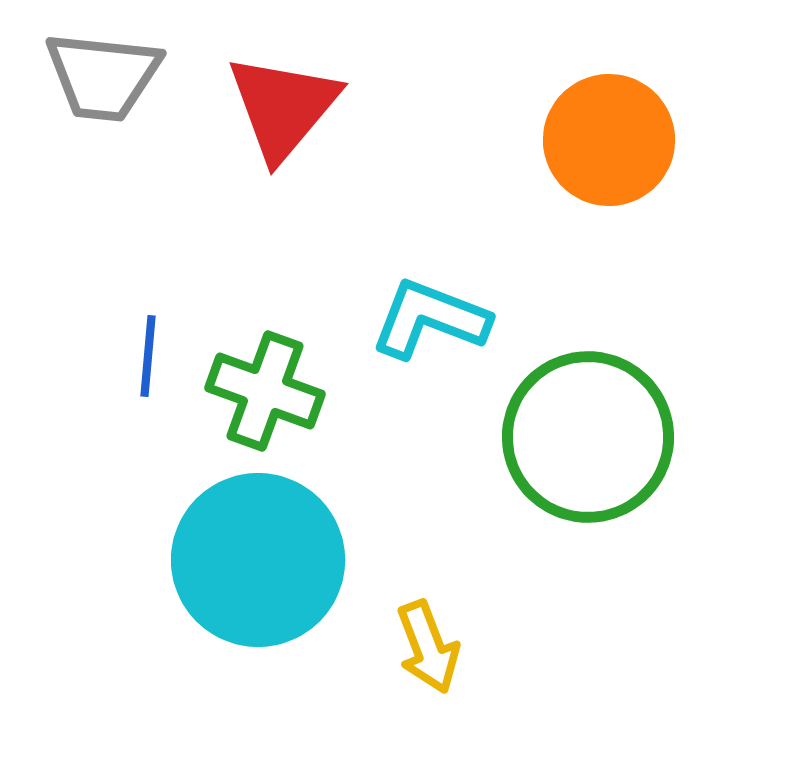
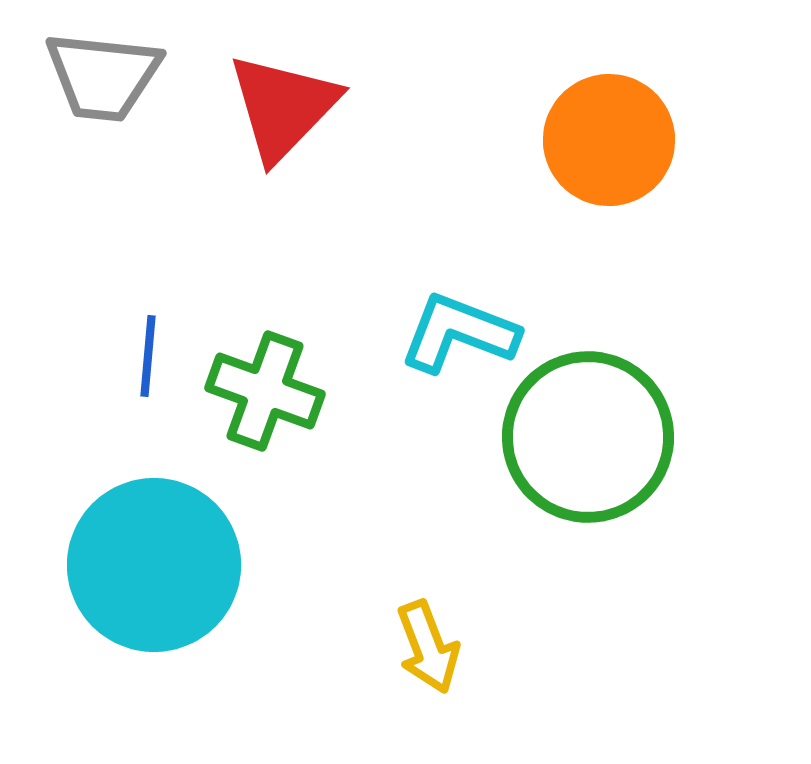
red triangle: rotated 4 degrees clockwise
cyan L-shape: moved 29 px right, 14 px down
cyan circle: moved 104 px left, 5 px down
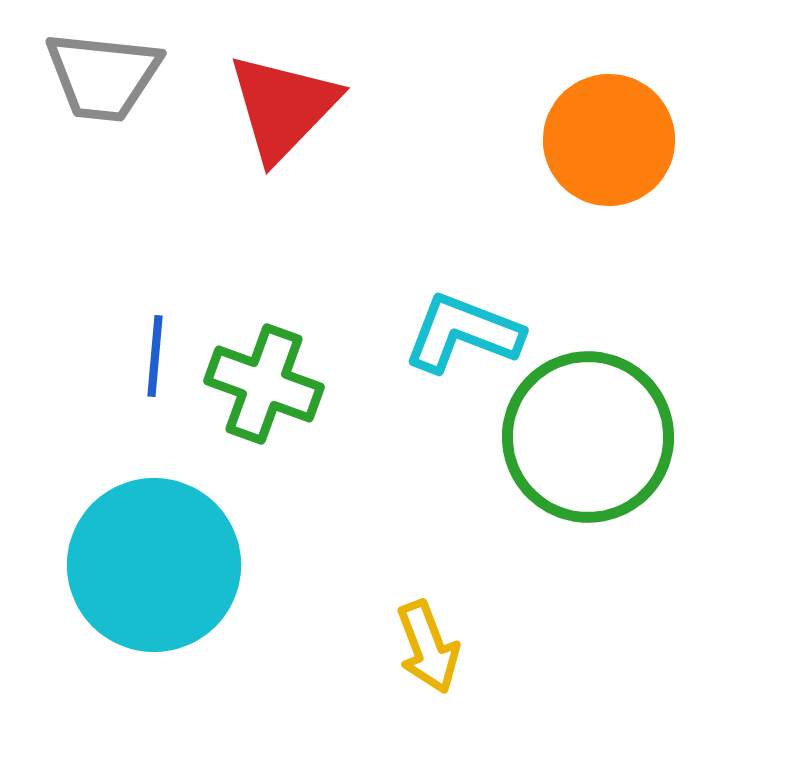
cyan L-shape: moved 4 px right
blue line: moved 7 px right
green cross: moved 1 px left, 7 px up
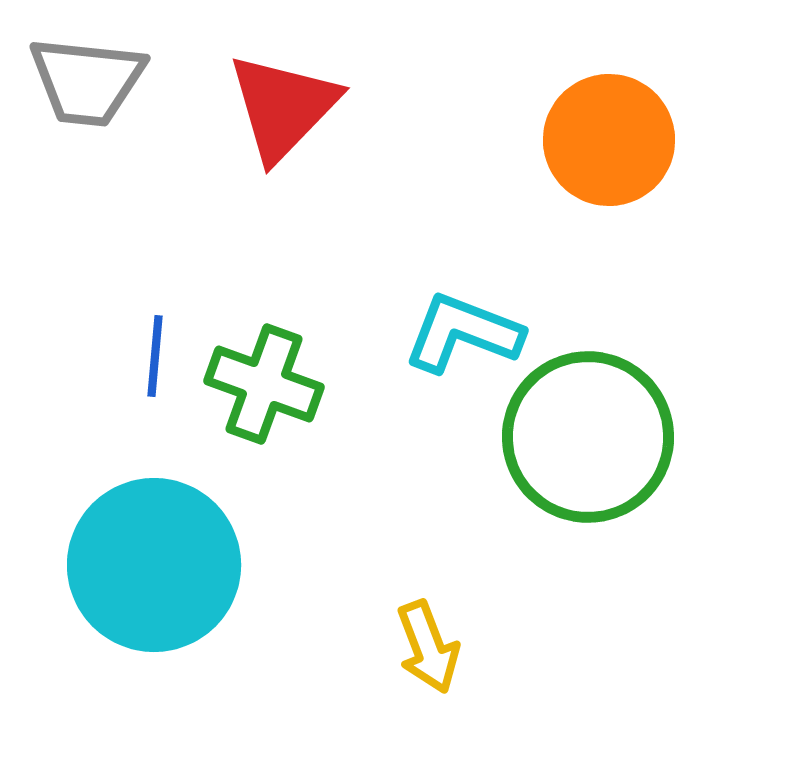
gray trapezoid: moved 16 px left, 5 px down
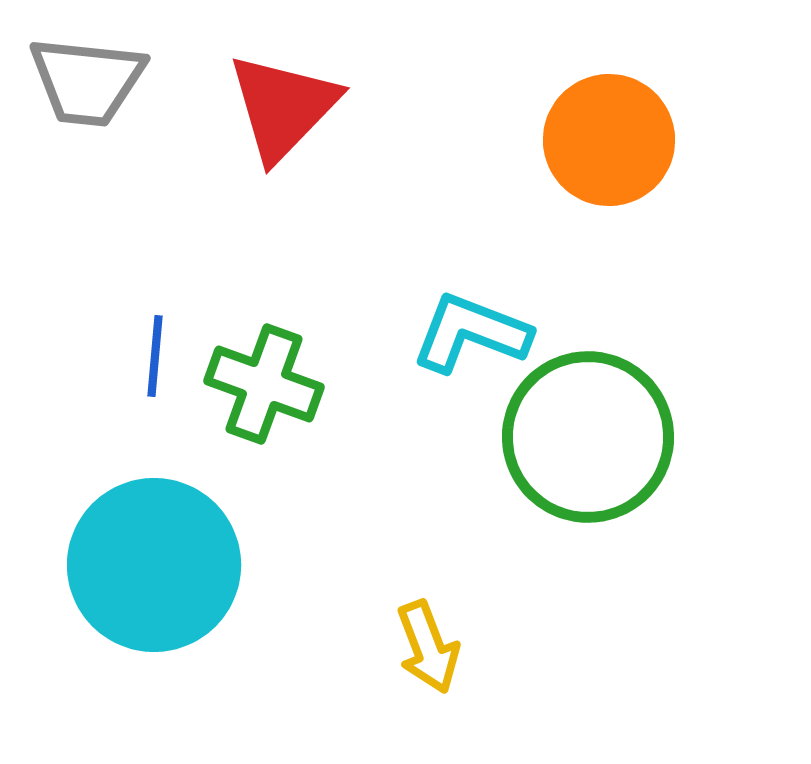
cyan L-shape: moved 8 px right
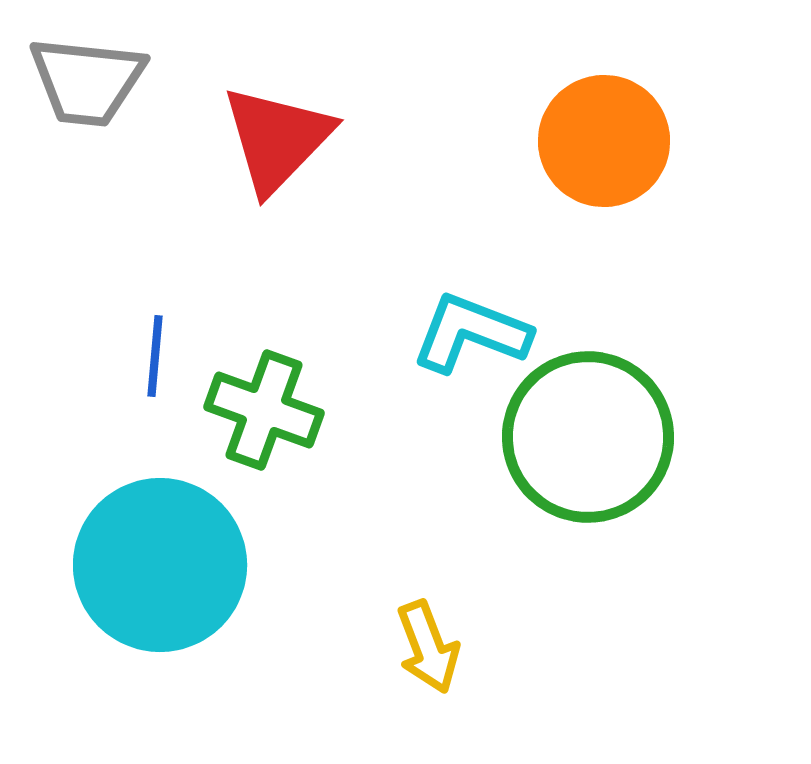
red triangle: moved 6 px left, 32 px down
orange circle: moved 5 px left, 1 px down
green cross: moved 26 px down
cyan circle: moved 6 px right
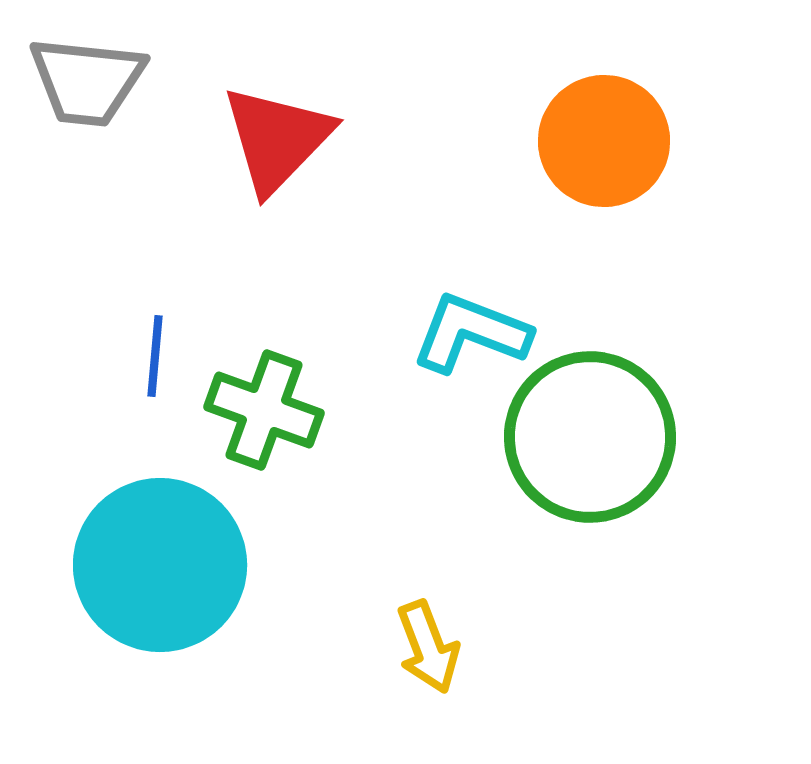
green circle: moved 2 px right
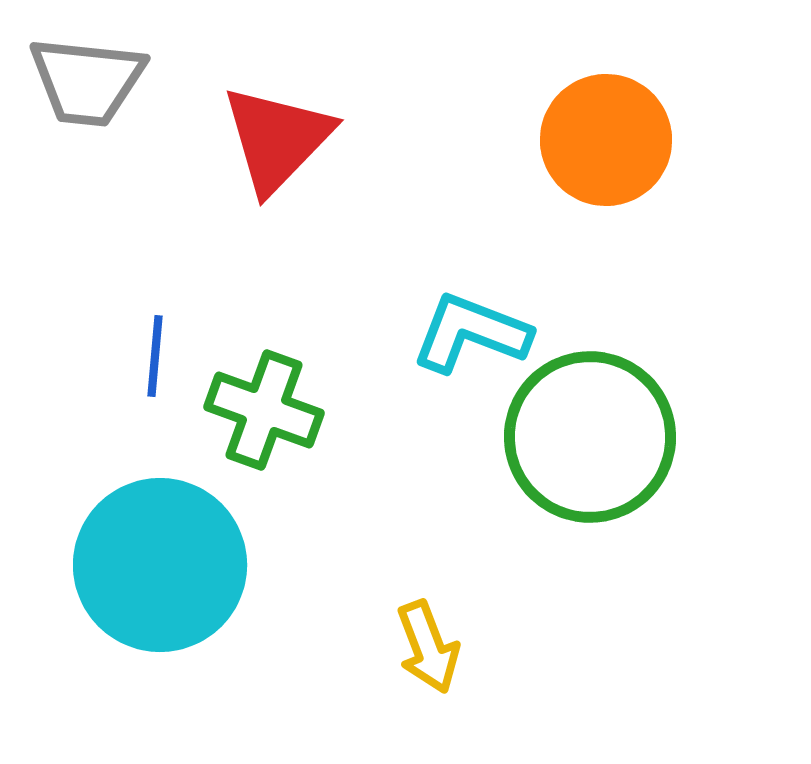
orange circle: moved 2 px right, 1 px up
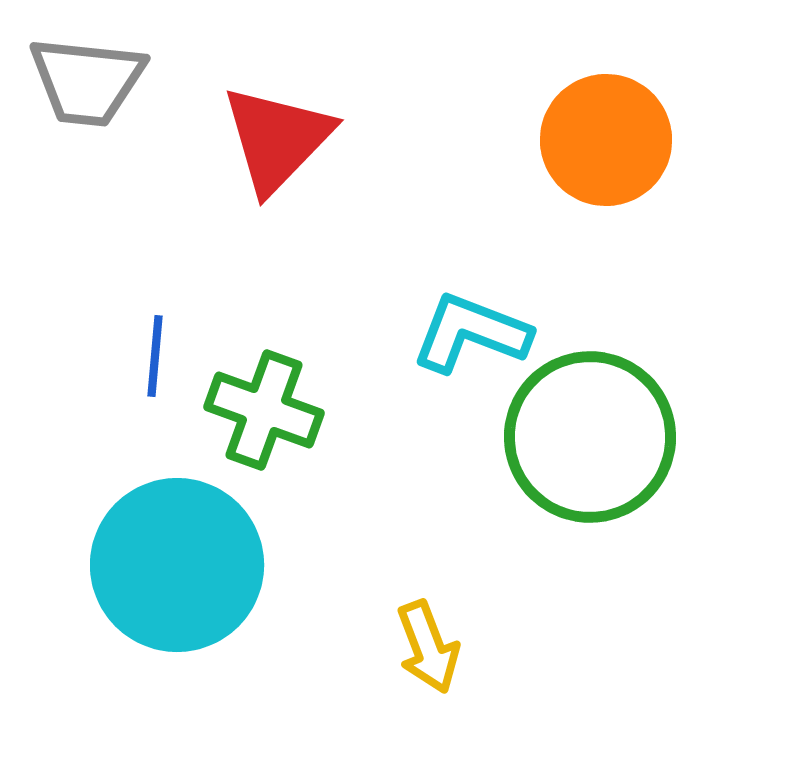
cyan circle: moved 17 px right
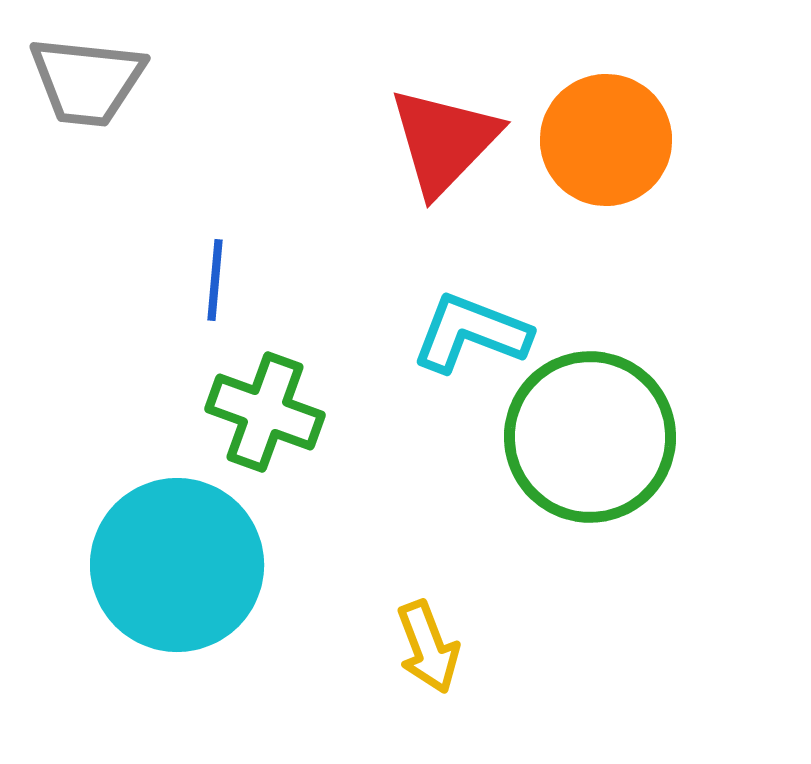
red triangle: moved 167 px right, 2 px down
blue line: moved 60 px right, 76 px up
green cross: moved 1 px right, 2 px down
